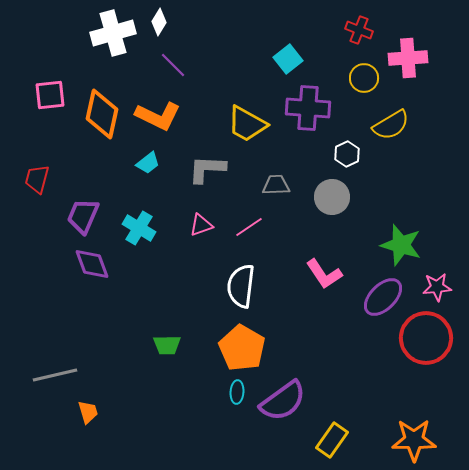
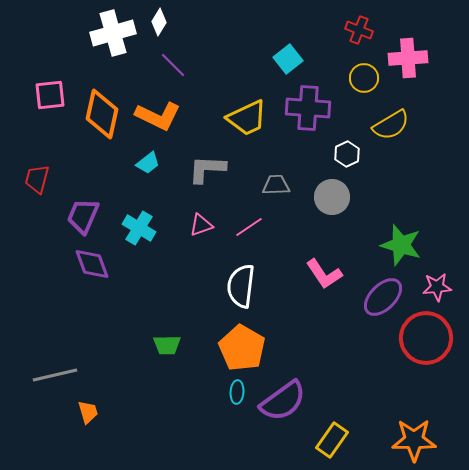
yellow trapezoid: moved 6 px up; rotated 54 degrees counterclockwise
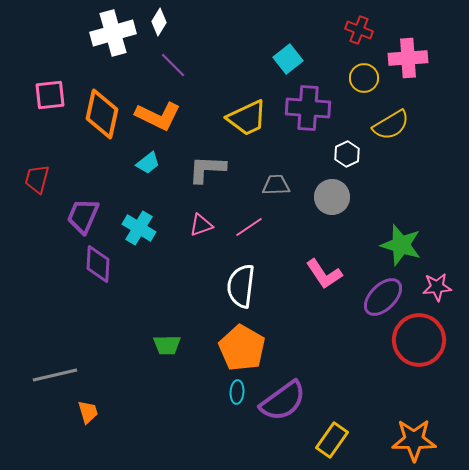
purple diamond: moved 6 px right; rotated 24 degrees clockwise
red circle: moved 7 px left, 2 px down
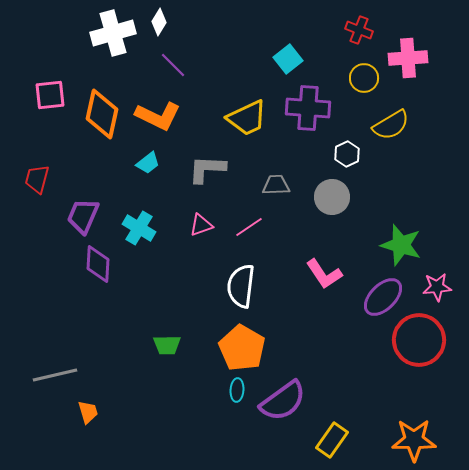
cyan ellipse: moved 2 px up
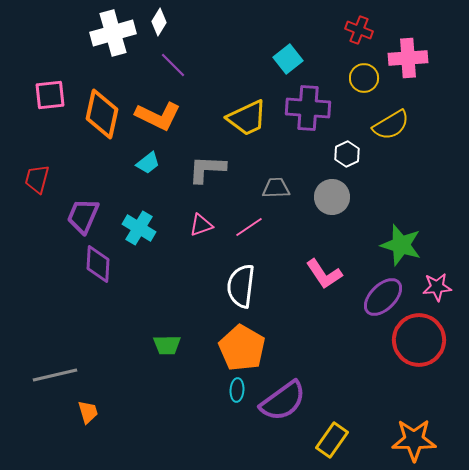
gray trapezoid: moved 3 px down
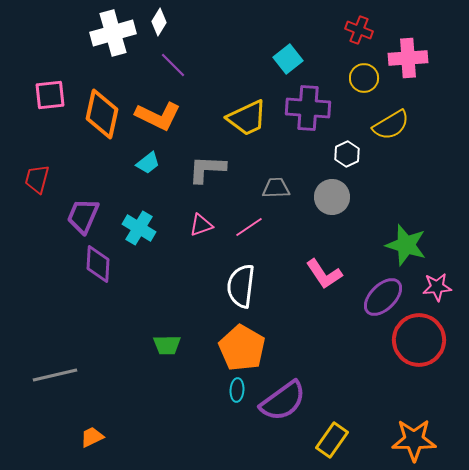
green star: moved 5 px right
orange trapezoid: moved 4 px right, 25 px down; rotated 100 degrees counterclockwise
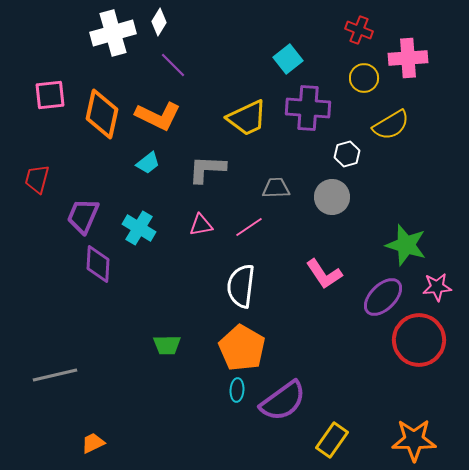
white hexagon: rotated 10 degrees clockwise
pink triangle: rotated 10 degrees clockwise
orange trapezoid: moved 1 px right, 6 px down
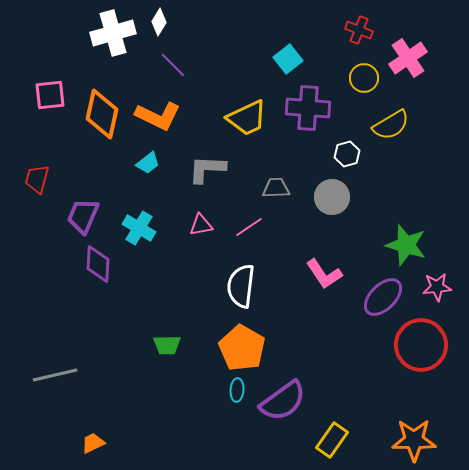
pink cross: rotated 30 degrees counterclockwise
red circle: moved 2 px right, 5 px down
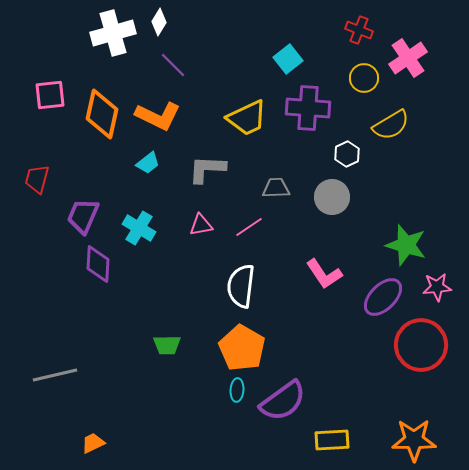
white hexagon: rotated 10 degrees counterclockwise
yellow rectangle: rotated 52 degrees clockwise
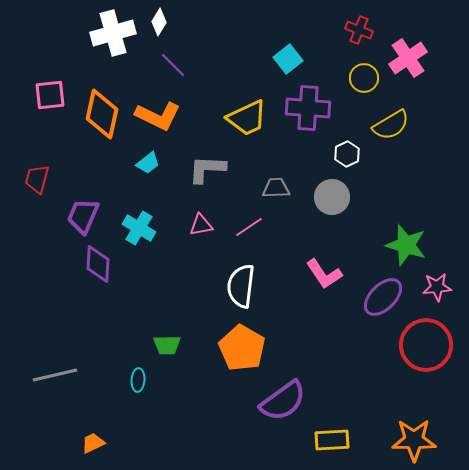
red circle: moved 5 px right
cyan ellipse: moved 99 px left, 10 px up
